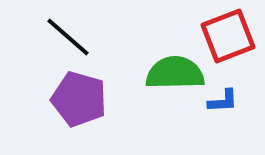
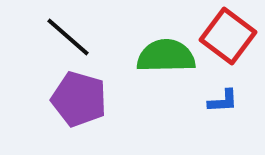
red square: rotated 32 degrees counterclockwise
green semicircle: moved 9 px left, 17 px up
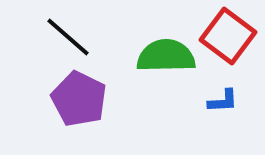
purple pentagon: rotated 10 degrees clockwise
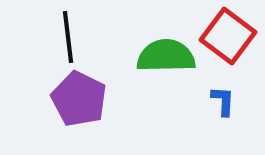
black line: rotated 42 degrees clockwise
blue L-shape: rotated 84 degrees counterclockwise
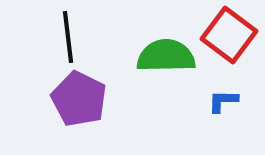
red square: moved 1 px right, 1 px up
blue L-shape: rotated 92 degrees counterclockwise
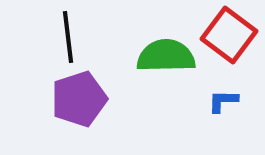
purple pentagon: rotated 28 degrees clockwise
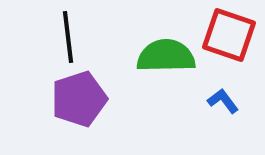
red square: rotated 18 degrees counterclockwise
blue L-shape: rotated 52 degrees clockwise
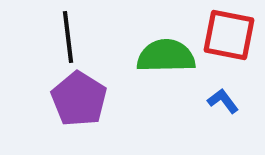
red square: rotated 8 degrees counterclockwise
purple pentagon: rotated 22 degrees counterclockwise
